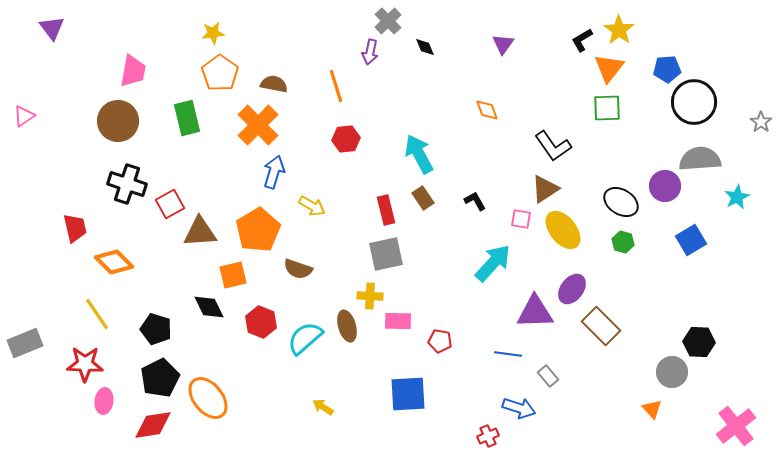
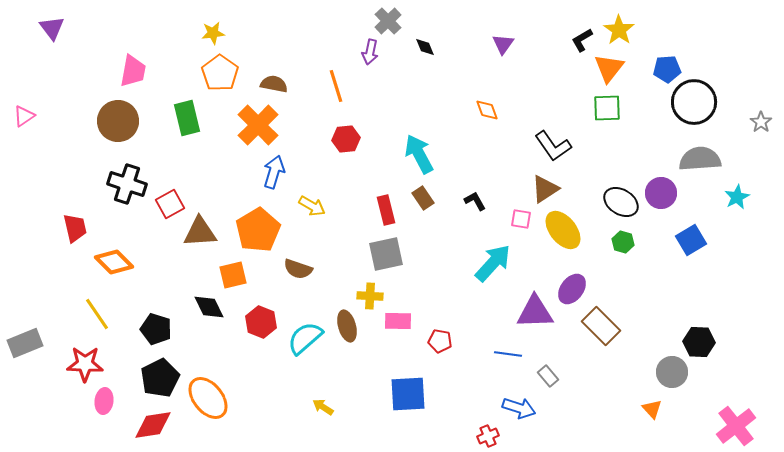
purple circle at (665, 186): moved 4 px left, 7 px down
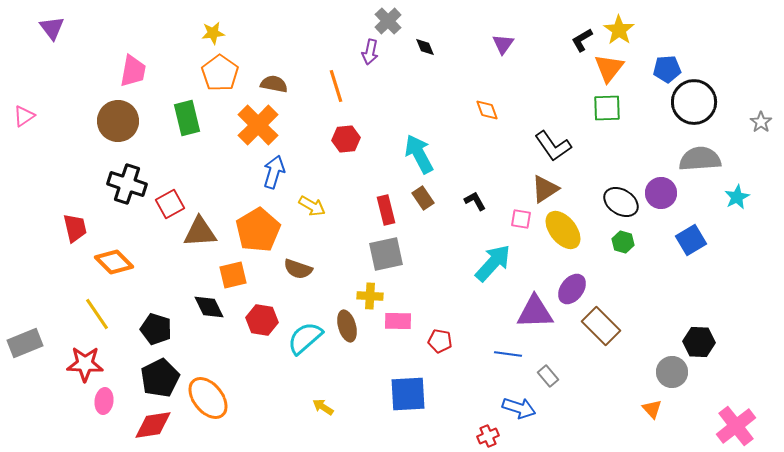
red hexagon at (261, 322): moved 1 px right, 2 px up; rotated 12 degrees counterclockwise
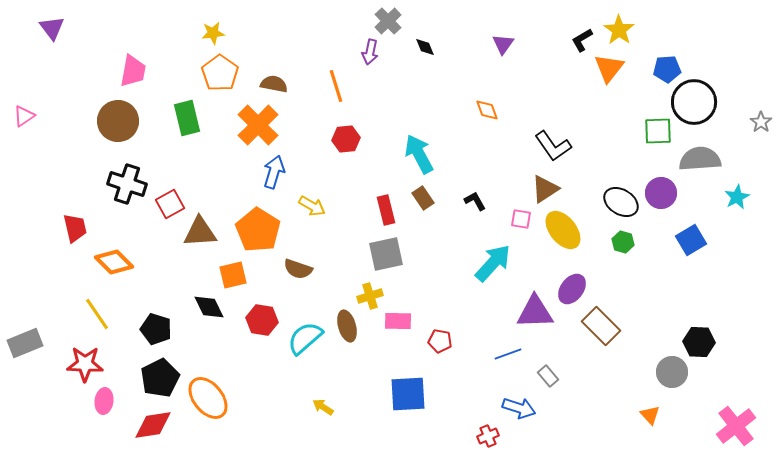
green square at (607, 108): moved 51 px right, 23 px down
orange pentagon at (258, 230): rotated 9 degrees counterclockwise
yellow cross at (370, 296): rotated 20 degrees counterclockwise
blue line at (508, 354): rotated 28 degrees counterclockwise
orange triangle at (652, 409): moved 2 px left, 6 px down
